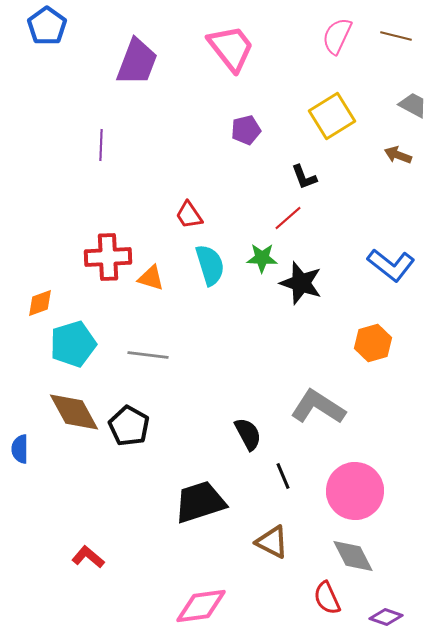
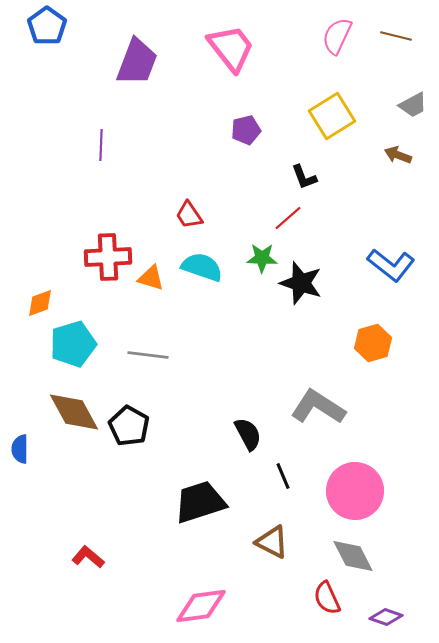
gray trapezoid: rotated 124 degrees clockwise
cyan semicircle: moved 8 px left, 2 px down; rotated 54 degrees counterclockwise
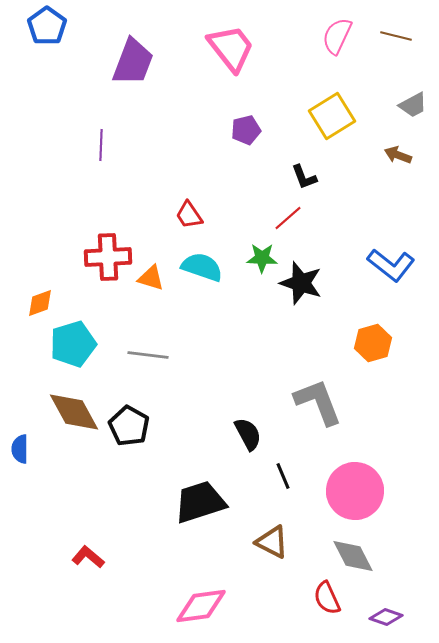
purple trapezoid: moved 4 px left
gray L-shape: moved 5 px up; rotated 36 degrees clockwise
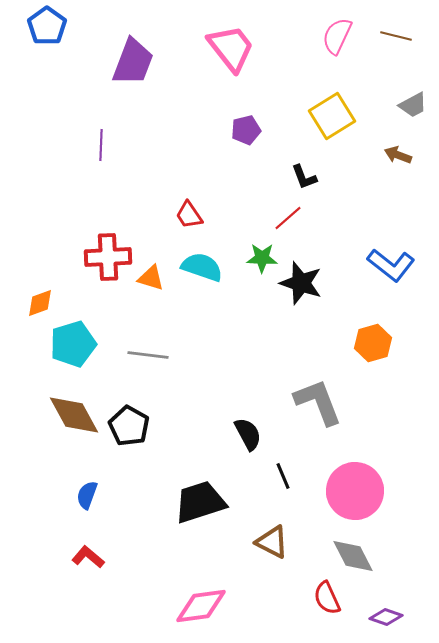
brown diamond: moved 3 px down
blue semicircle: moved 67 px right, 46 px down; rotated 20 degrees clockwise
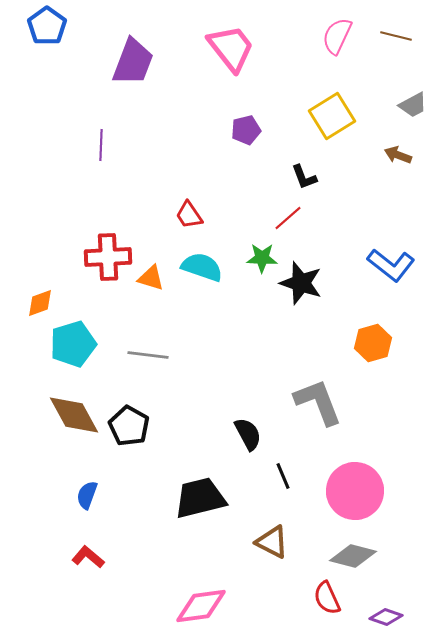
black trapezoid: moved 4 px up; rotated 4 degrees clockwise
gray diamond: rotated 48 degrees counterclockwise
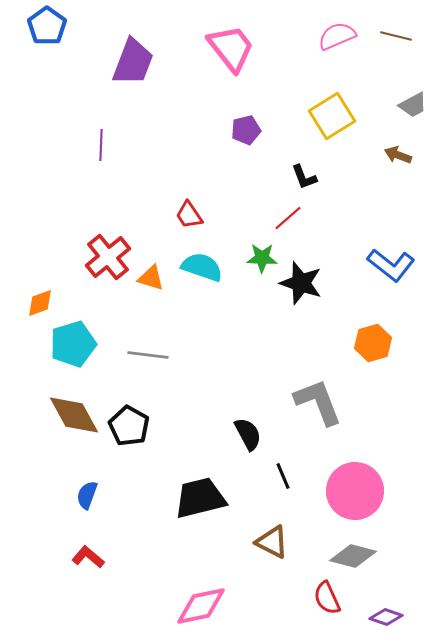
pink semicircle: rotated 42 degrees clockwise
red cross: rotated 36 degrees counterclockwise
pink diamond: rotated 4 degrees counterclockwise
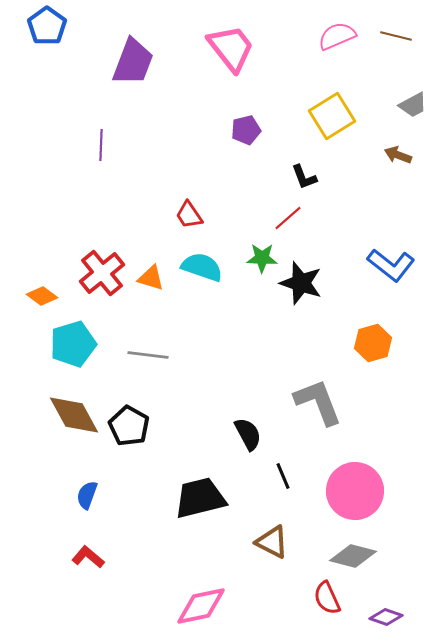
red cross: moved 6 px left, 16 px down
orange diamond: moved 2 px right, 7 px up; rotated 56 degrees clockwise
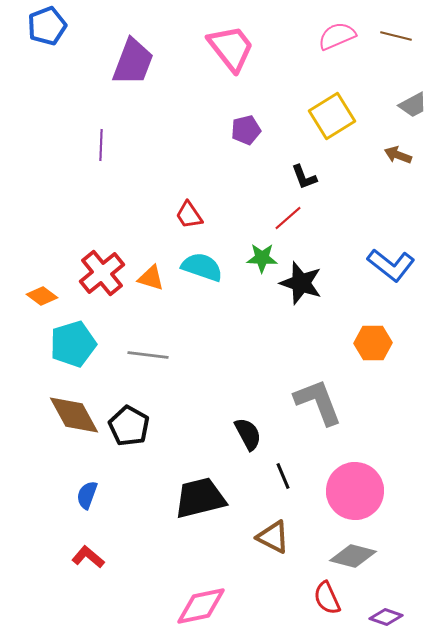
blue pentagon: rotated 15 degrees clockwise
orange hexagon: rotated 15 degrees clockwise
brown triangle: moved 1 px right, 5 px up
